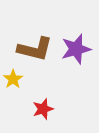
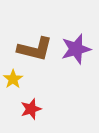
red star: moved 12 px left
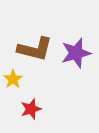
purple star: moved 4 px down
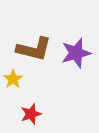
brown L-shape: moved 1 px left
red star: moved 5 px down
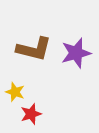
yellow star: moved 2 px right, 13 px down; rotated 18 degrees counterclockwise
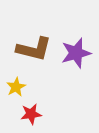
yellow star: moved 1 px right, 5 px up; rotated 24 degrees clockwise
red star: rotated 10 degrees clockwise
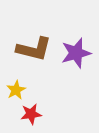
yellow star: moved 3 px down
